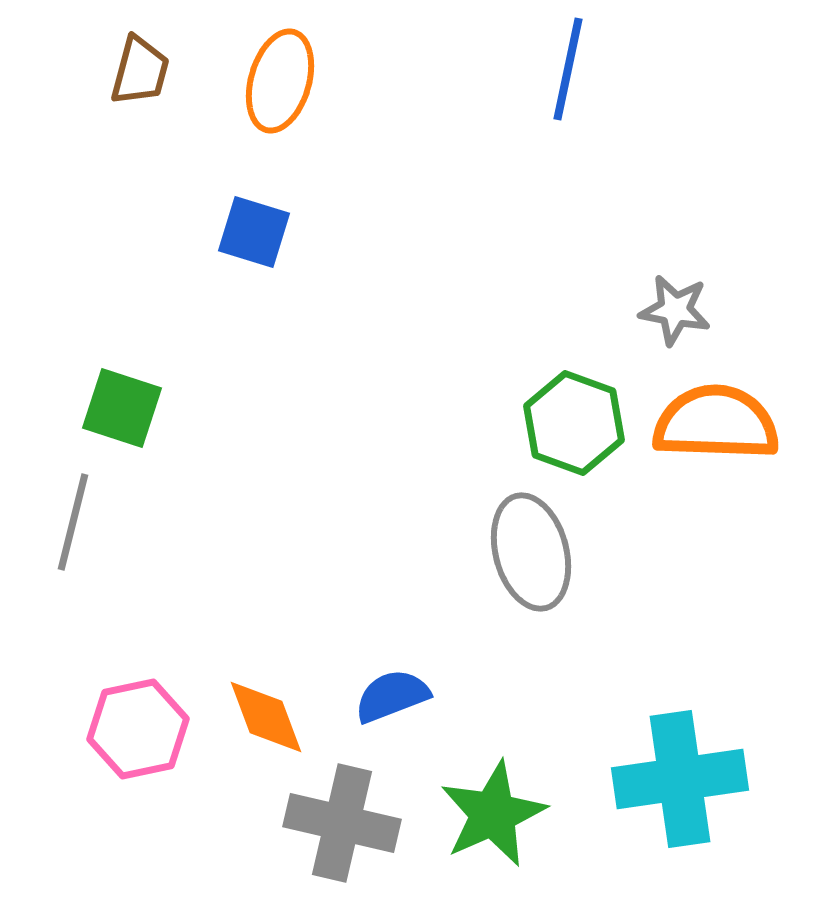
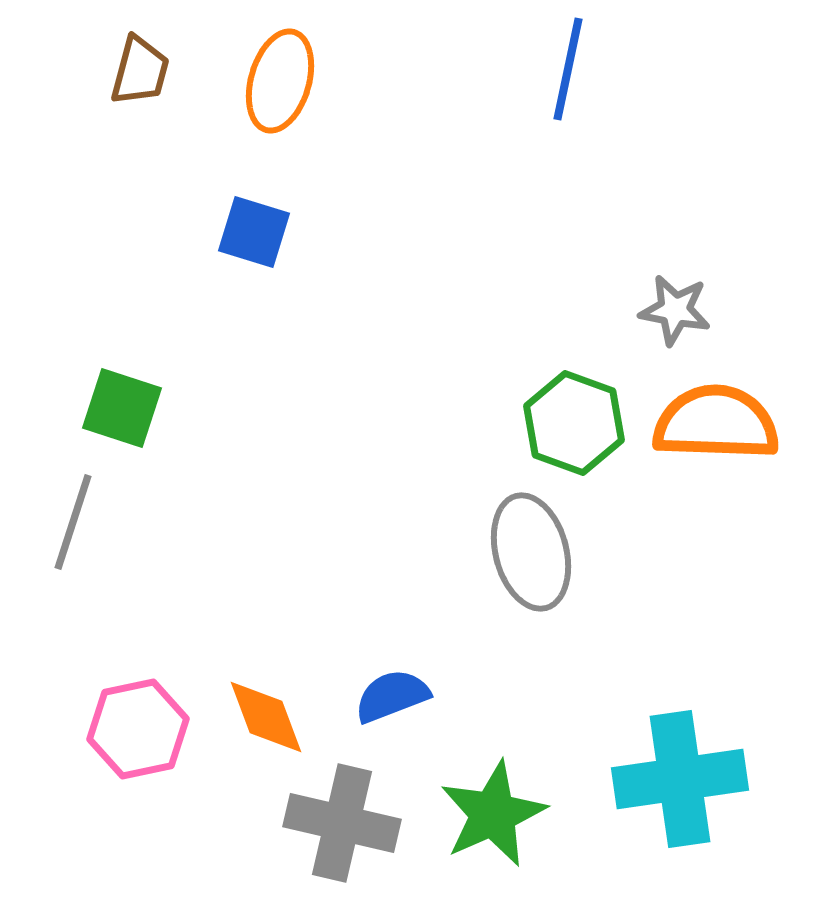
gray line: rotated 4 degrees clockwise
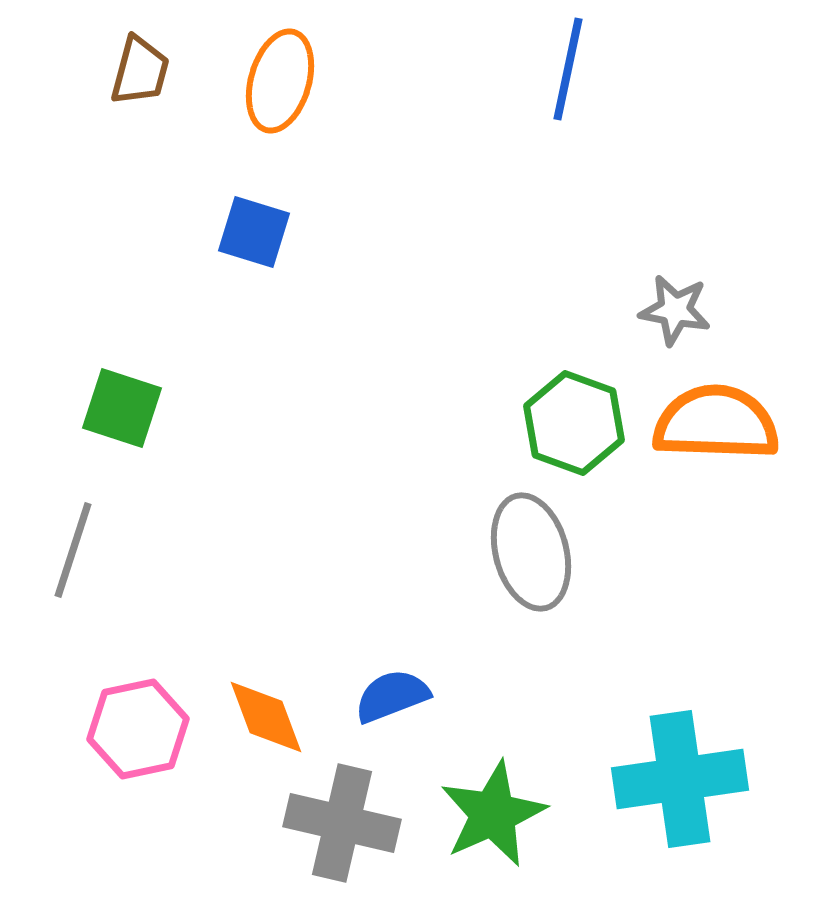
gray line: moved 28 px down
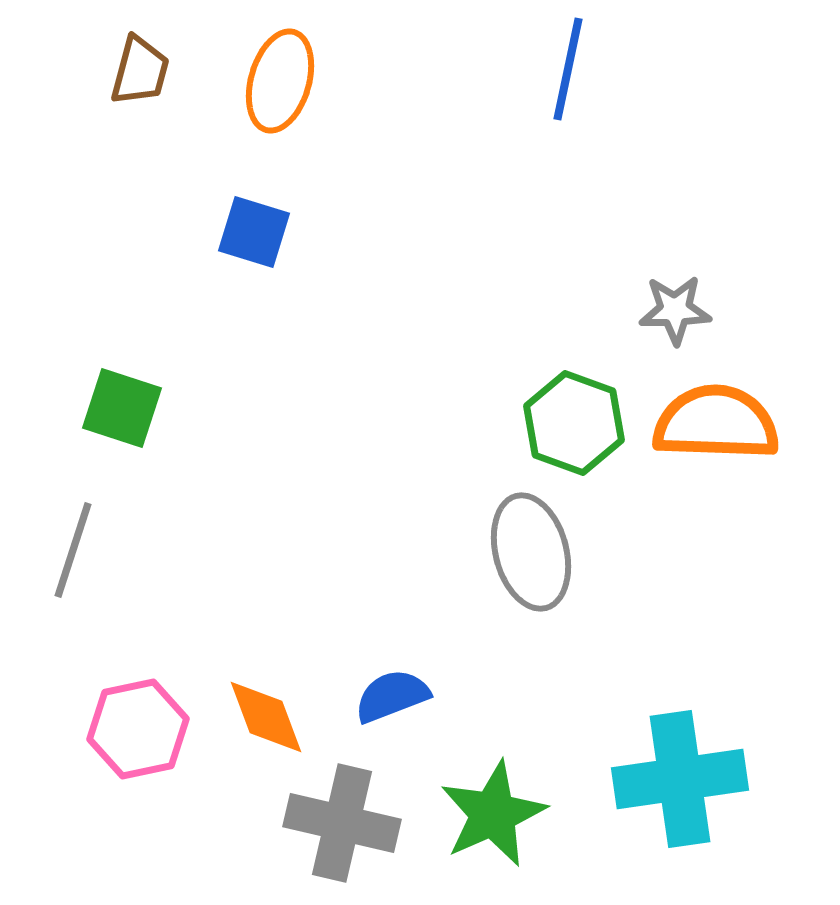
gray star: rotated 12 degrees counterclockwise
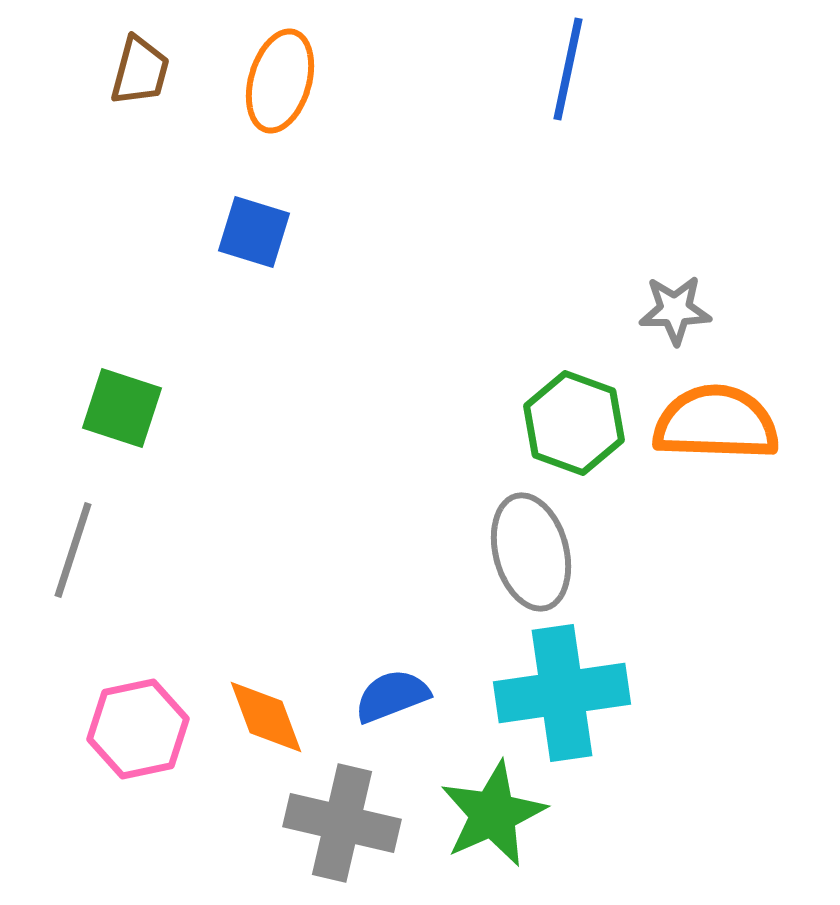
cyan cross: moved 118 px left, 86 px up
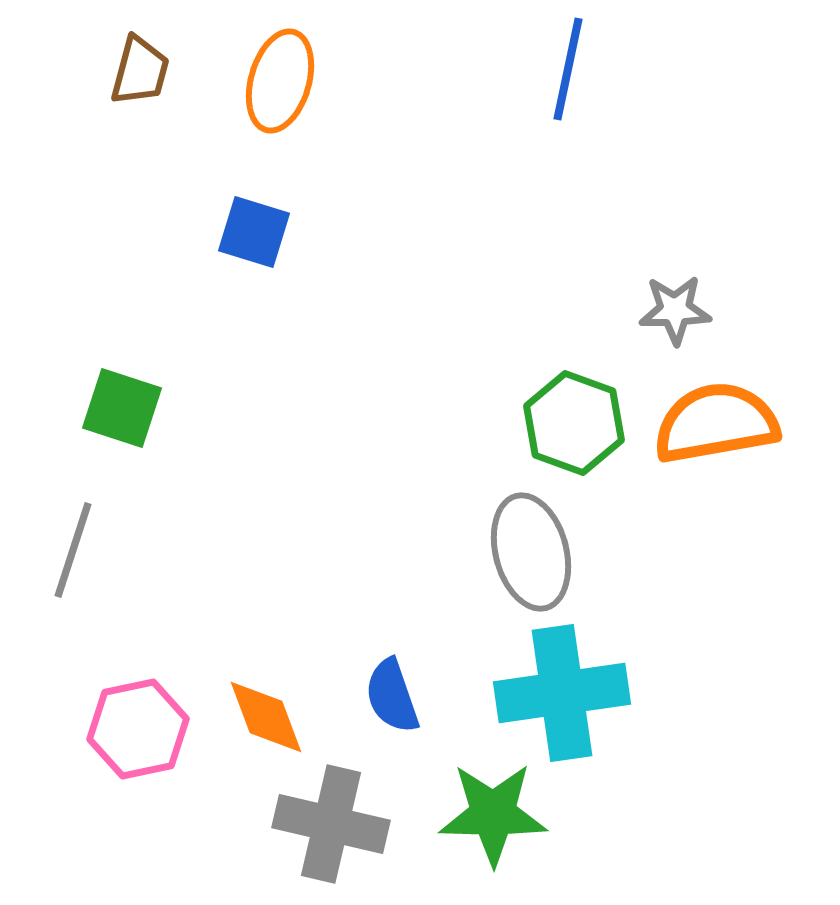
orange semicircle: rotated 12 degrees counterclockwise
blue semicircle: rotated 88 degrees counterclockwise
green star: rotated 25 degrees clockwise
gray cross: moved 11 px left, 1 px down
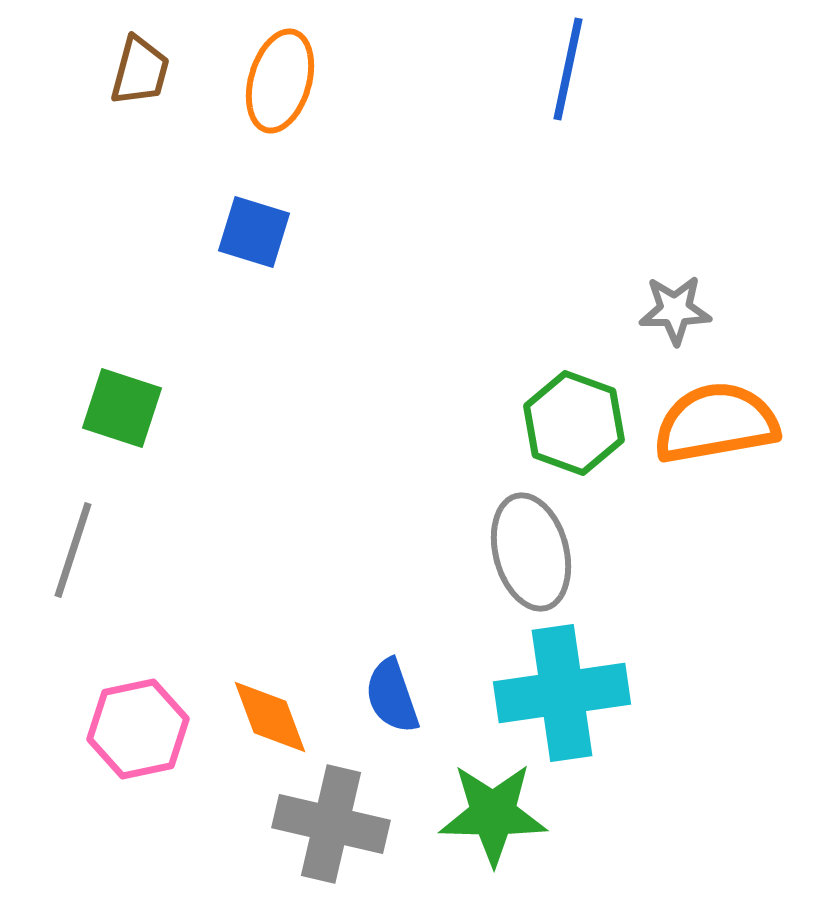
orange diamond: moved 4 px right
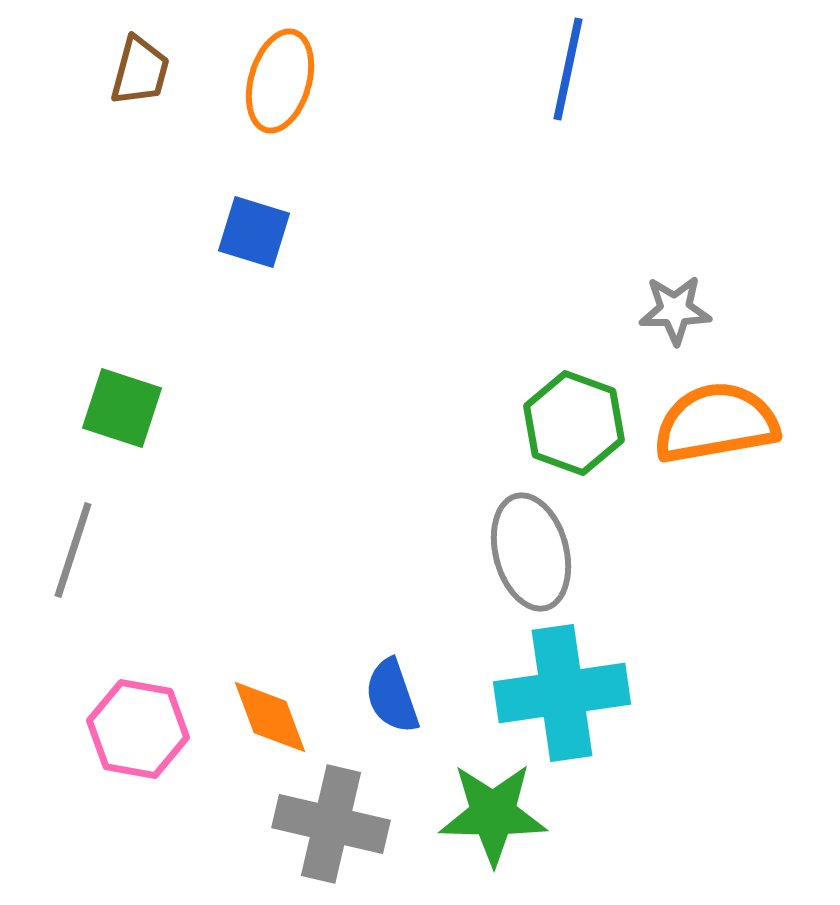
pink hexagon: rotated 22 degrees clockwise
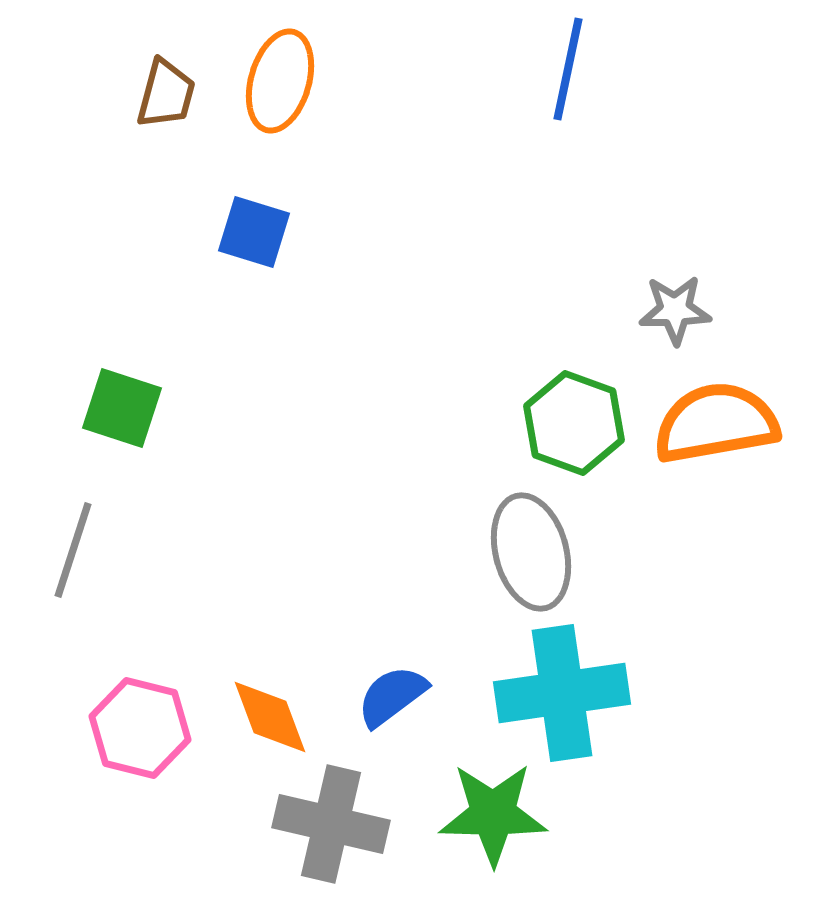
brown trapezoid: moved 26 px right, 23 px down
blue semicircle: rotated 72 degrees clockwise
pink hexagon: moved 2 px right, 1 px up; rotated 4 degrees clockwise
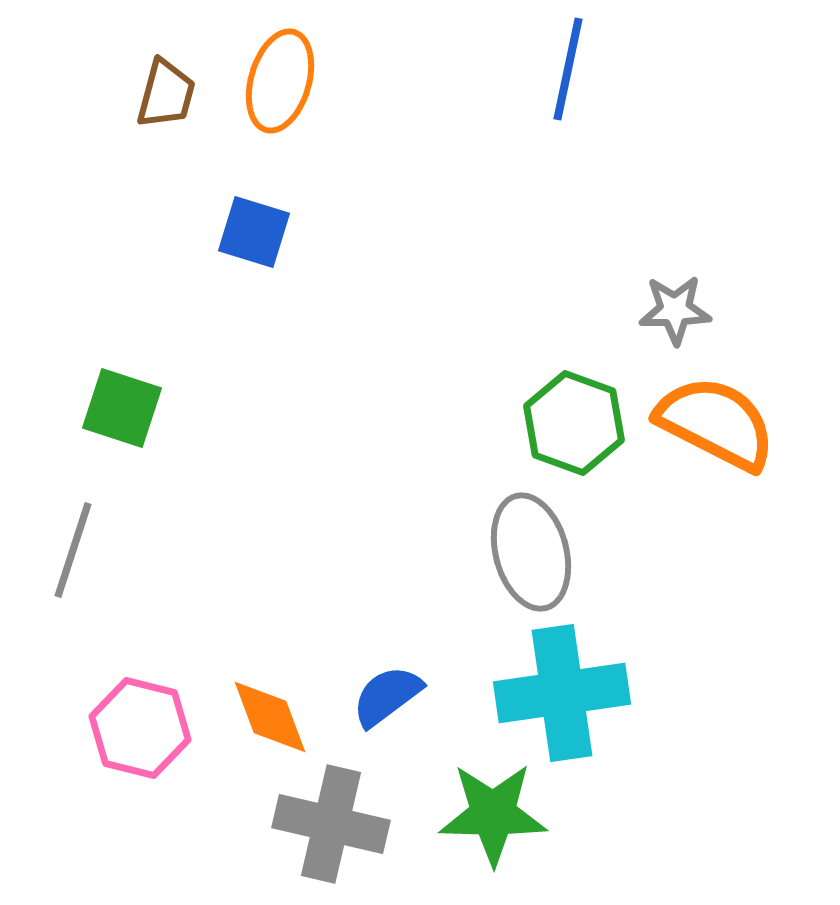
orange semicircle: rotated 37 degrees clockwise
blue semicircle: moved 5 px left
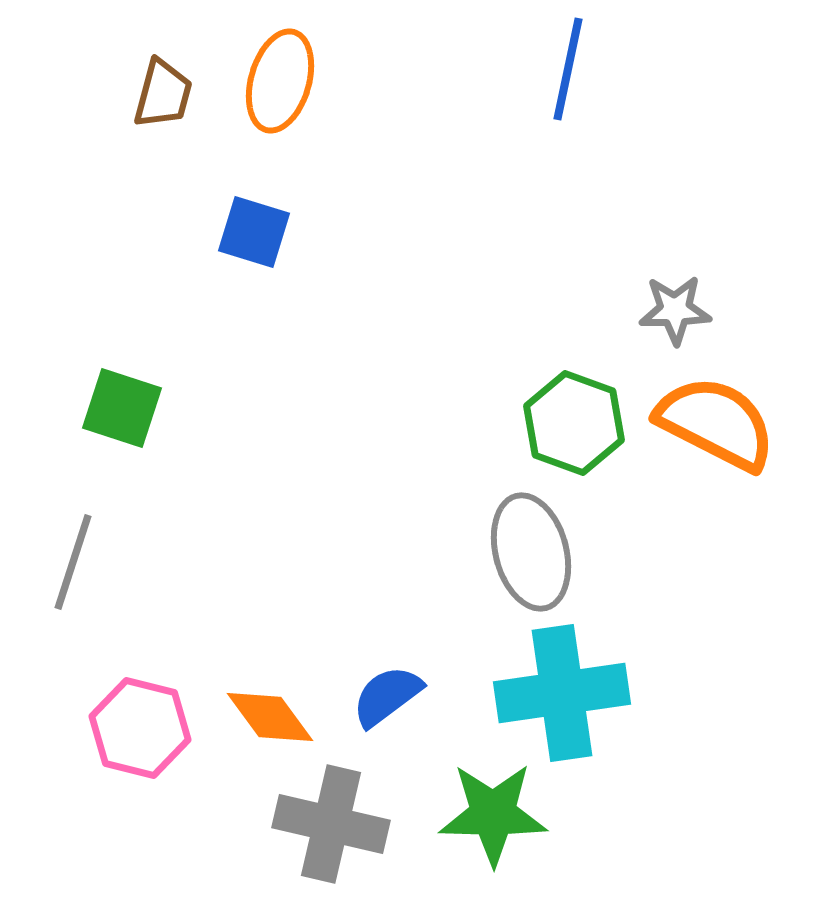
brown trapezoid: moved 3 px left
gray line: moved 12 px down
orange diamond: rotated 16 degrees counterclockwise
